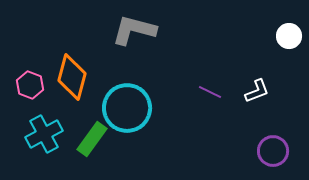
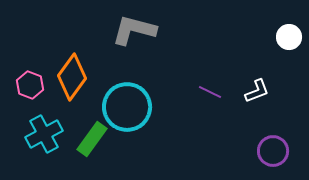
white circle: moved 1 px down
orange diamond: rotated 21 degrees clockwise
cyan circle: moved 1 px up
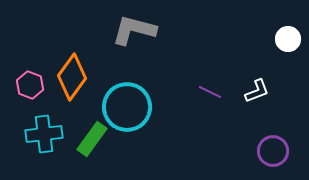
white circle: moved 1 px left, 2 px down
cyan cross: rotated 21 degrees clockwise
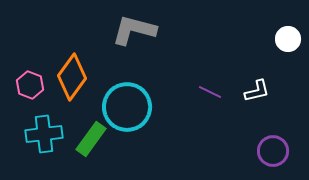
white L-shape: rotated 8 degrees clockwise
green rectangle: moved 1 px left
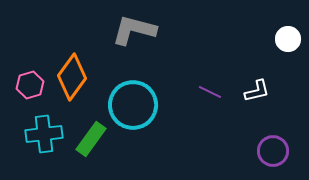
pink hexagon: rotated 24 degrees clockwise
cyan circle: moved 6 px right, 2 px up
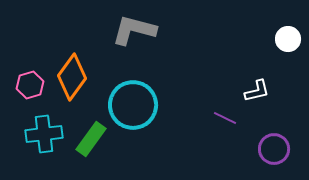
purple line: moved 15 px right, 26 px down
purple circle: moved 1 px right, 2 px up
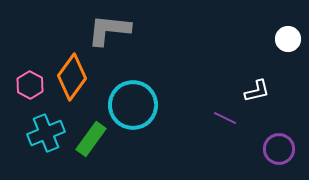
gray L-shape: moved 25 px left; rotated 9 degrees counterclockwise
pink hexagon: rotated 16 degrees counterclockwise
cyan cross: moved 2 px right, 1 px up; rotated 15 degrees counterclockwise
purple circle: moved 5 px right
